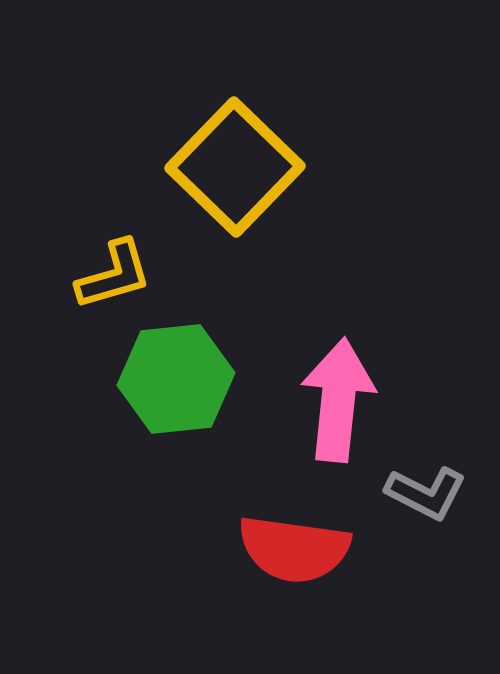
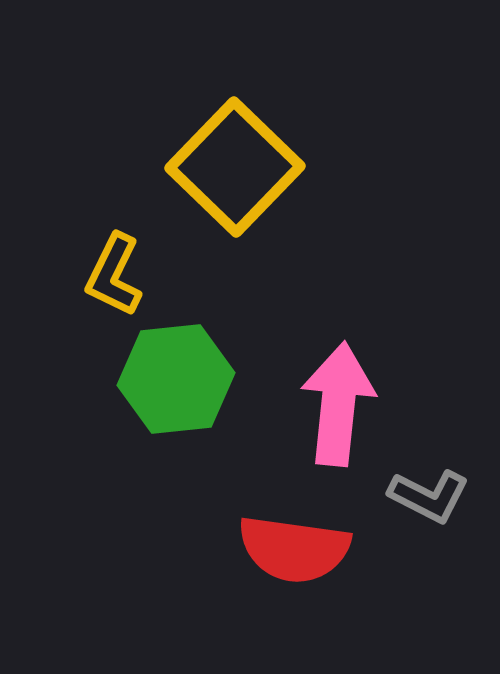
yellow L-shape: rotated 132 degrees clockwise
pink arrow: moved 4 px down
gray L-shape: moved 3 px right, 3 px down
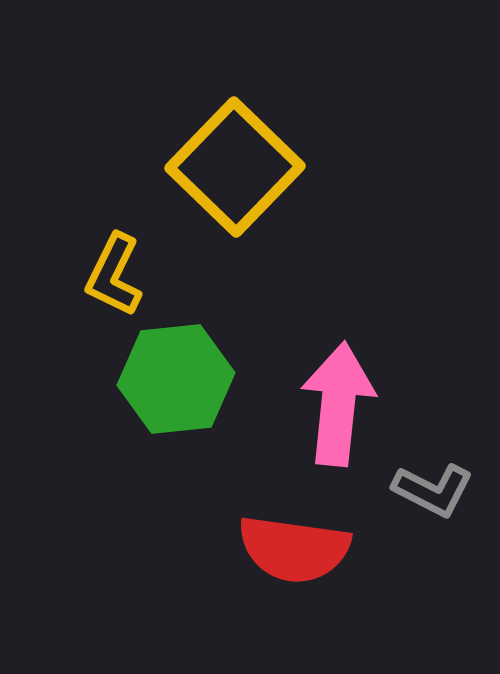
gray L-shape: moved 4 px right, 6 px up
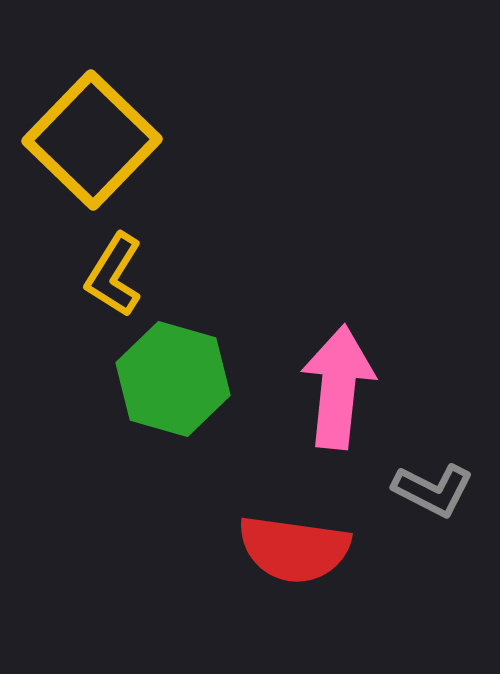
yellow square: moved 143 px left, 27 px up
yellow L-shape: rotated 6 degrees clockwise
green hexagon: moved 3 px left; rotated 22 degrees clockwise
pink arrow: moved 17 px up
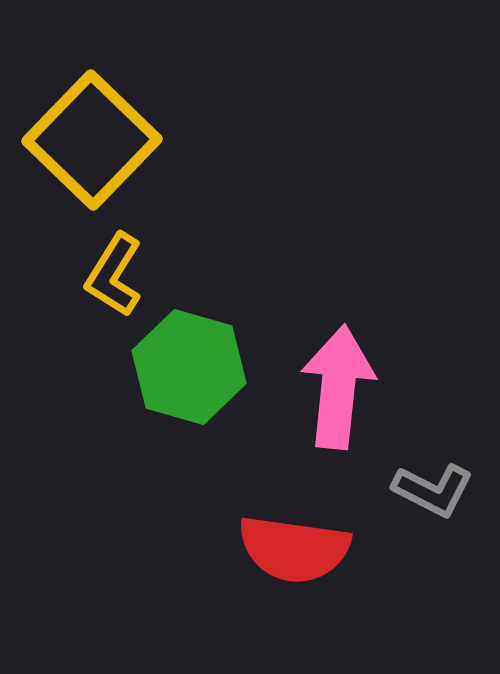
green hexagon: moved 16 px right, 12 px up
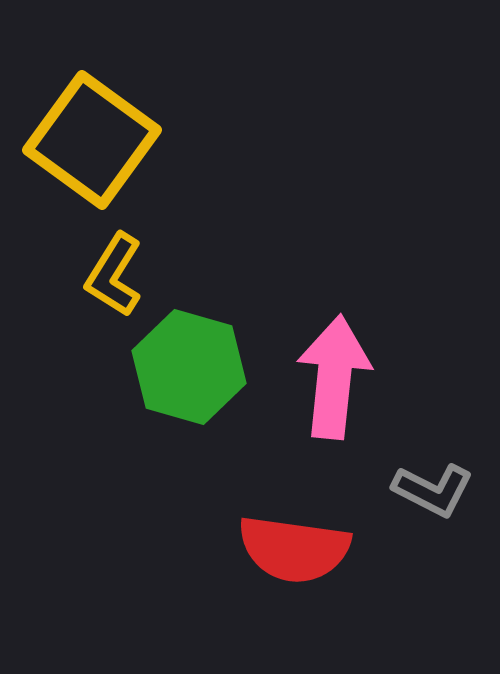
yellow square: rotated 8 degrees counterclockwise
pink arrow: moved 4 px left, 10 px up
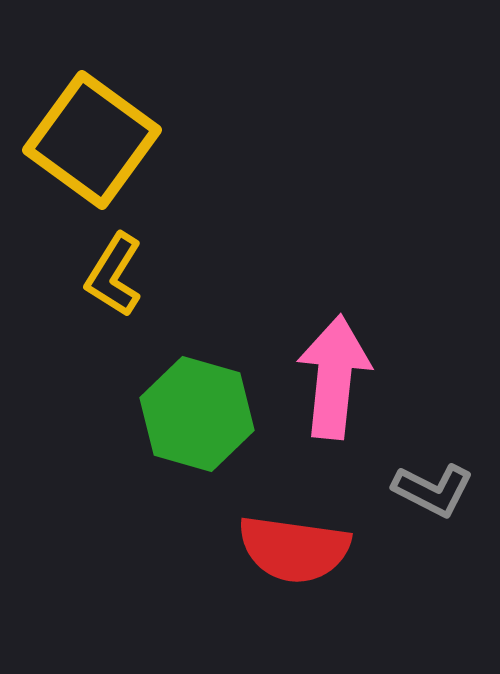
green hexagon: moved 8 px right, 47 px down
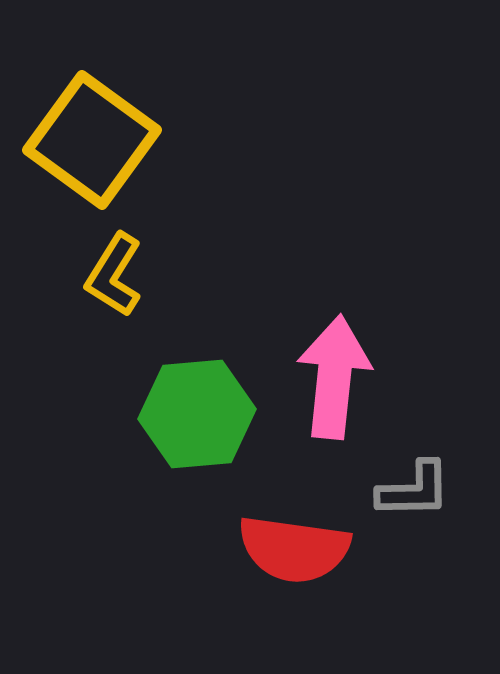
green hexagon: rotated 21 degrees counterclockwise
gray L-shape: moved 19 px left; rotated 28 degrees counterclockwise
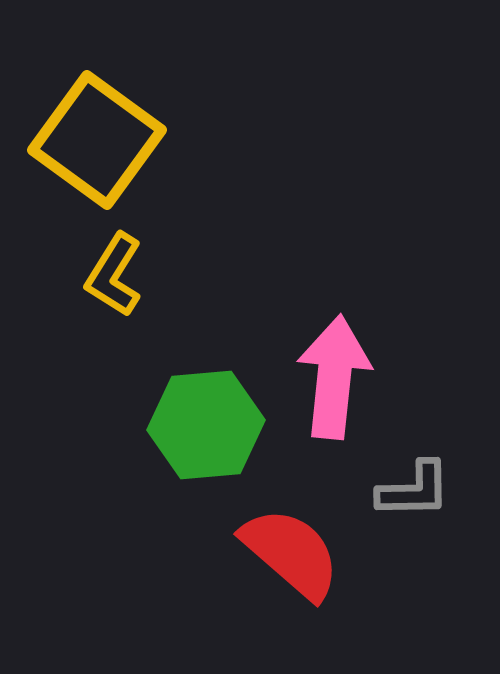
yellow square: moved 5 px right
green hexagon: moved 9 px right, 11 px down
red semicircle: moved 3 px left, 4 px down; rotated 147 degrees counterclockwise
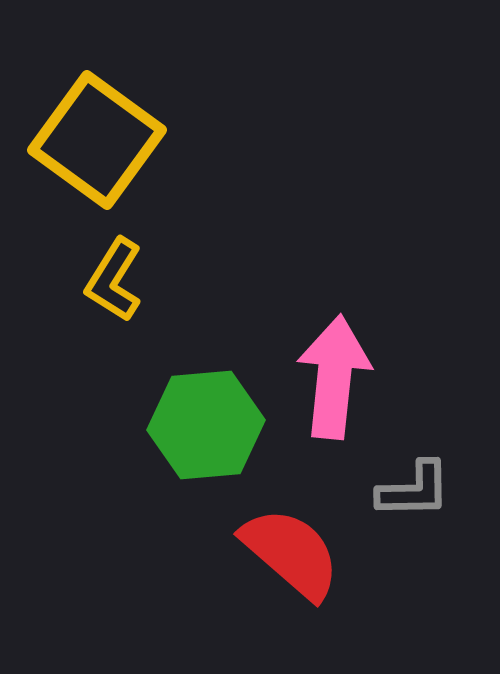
yellow L-shape: moved 5 px down
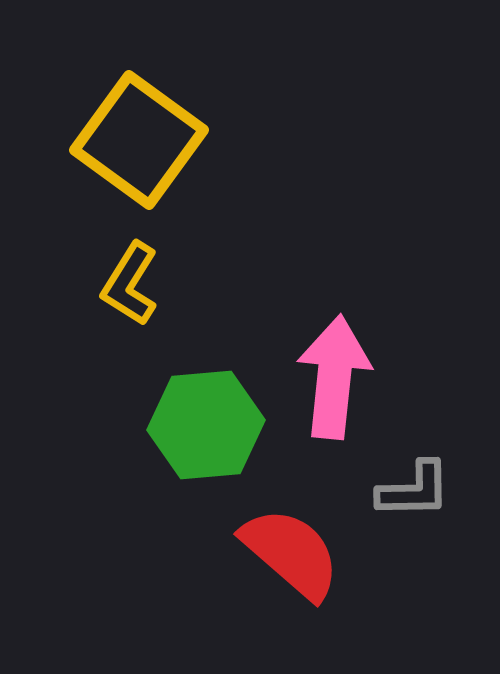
yellow square: moved 42 px right
yellow L-shape: moved 16 px right, 4 px down
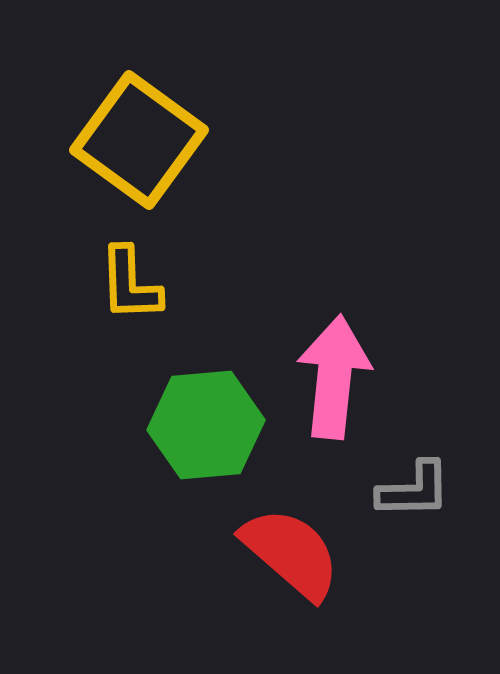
yellow L-shape: rotated 34 degrees counterclockwise
